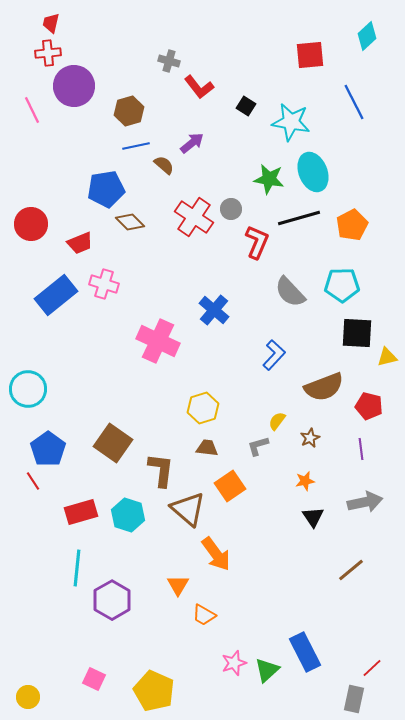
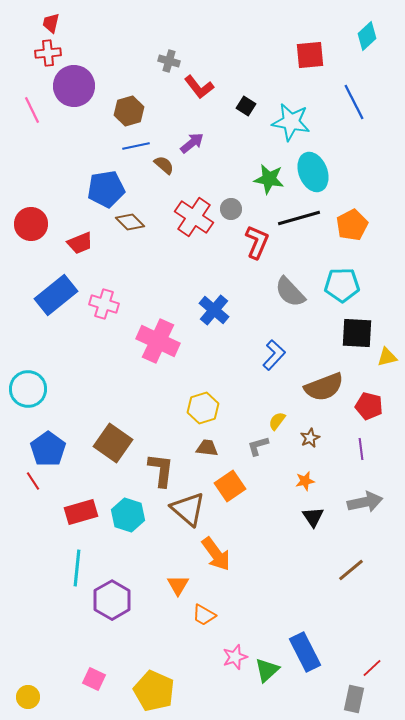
pink cross at (104, 284): moved 20 px down
pink star at (234, 663): moved 1 px right, 6 px up
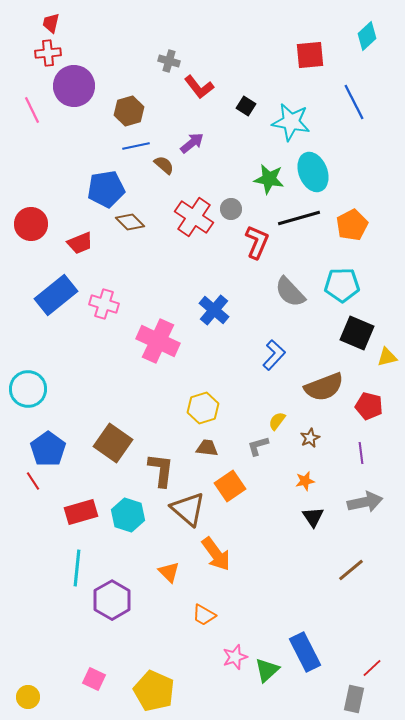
black square at (357, 333): rotated 20 degrees clockwise
purple line at (361, 449): moved 4 px down
orange triangle at (178, 585): moved 9 px left, 13 px up; rotated 15 degrees counterclockwise
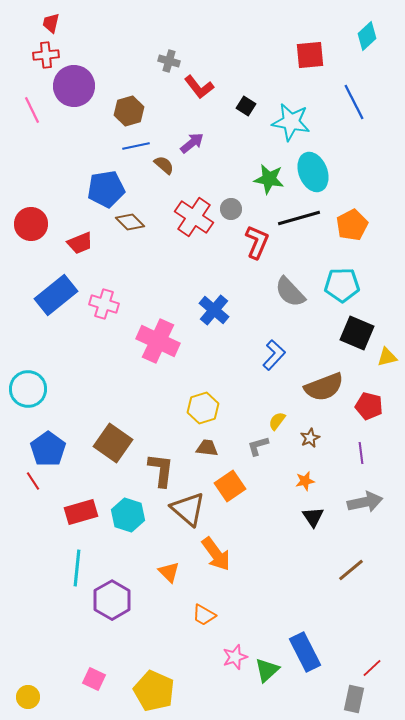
red cross at (48, 53): moved 2 px left, 2 px down
